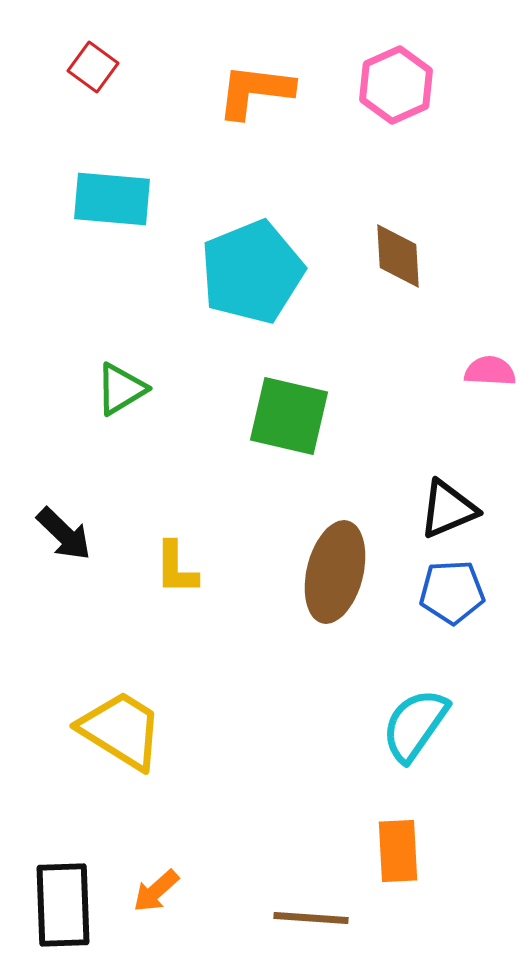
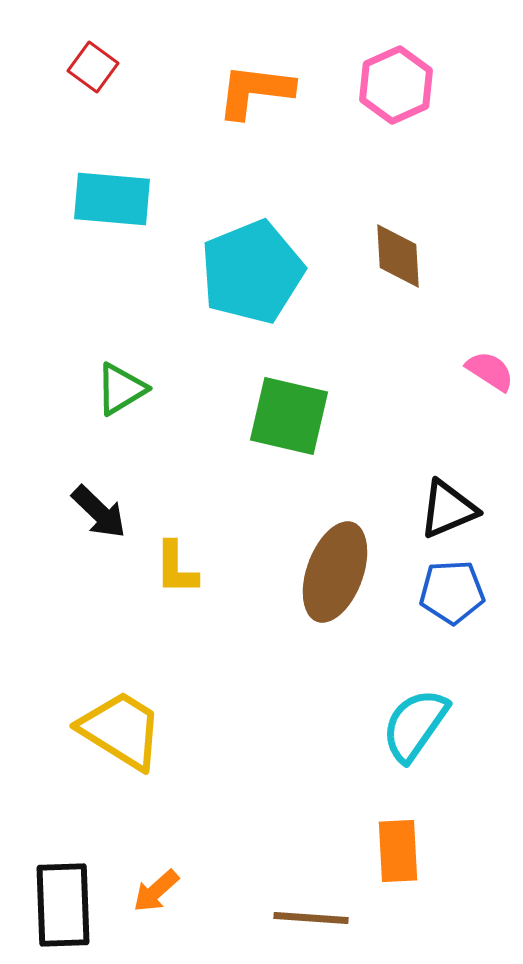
pink semicircle: rotated 30 degrees clockwise
black arrow: moved 35 px right, 22 px up
brown ellipse: rotated 6 degrees clockwise
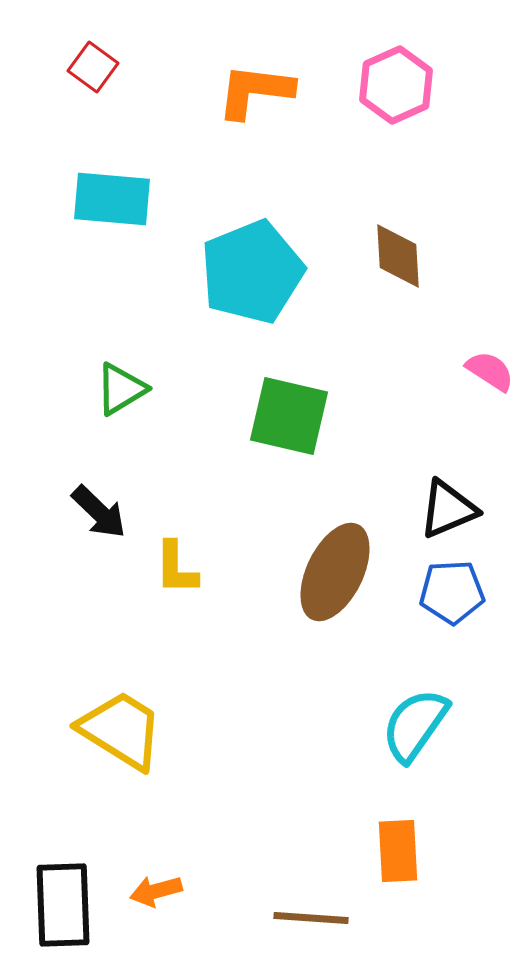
brown ellipse: rotated 6 degrees clockwise
orange arrow: rotated 27 degrees clockwise
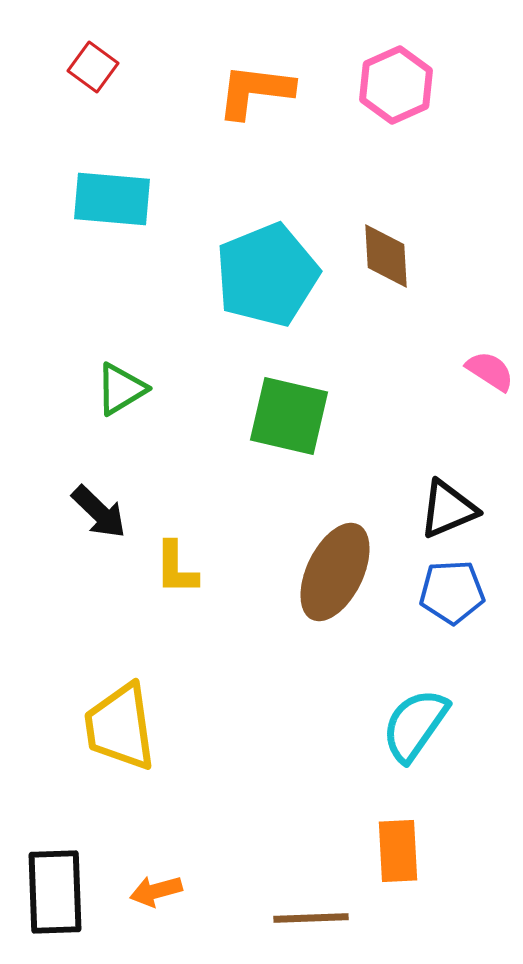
brown diamond: moved 12 px left
cyan pentagon: moved 15 px right, 3 px down
yellow trapezoid: moved 1 px left, 3 px up; rotated 130 degrees counterclockwise
black rectangle: moved 8 px left, 13 px up
brown line: rotated 6 degrees counterclockwise
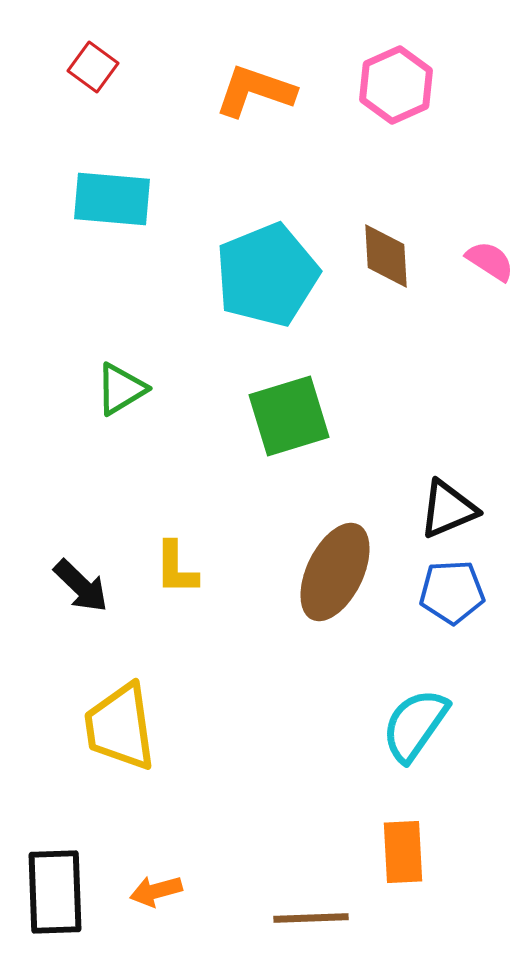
orange L-shape: rotated 12 degrees clockwise
pink semicircle: moved 110 px up
green square: rotated 30 degrees counterclockwise
black arrow: moved 18 px left, 74 px down
orange rectangle: moved 5 px right, 1 px down
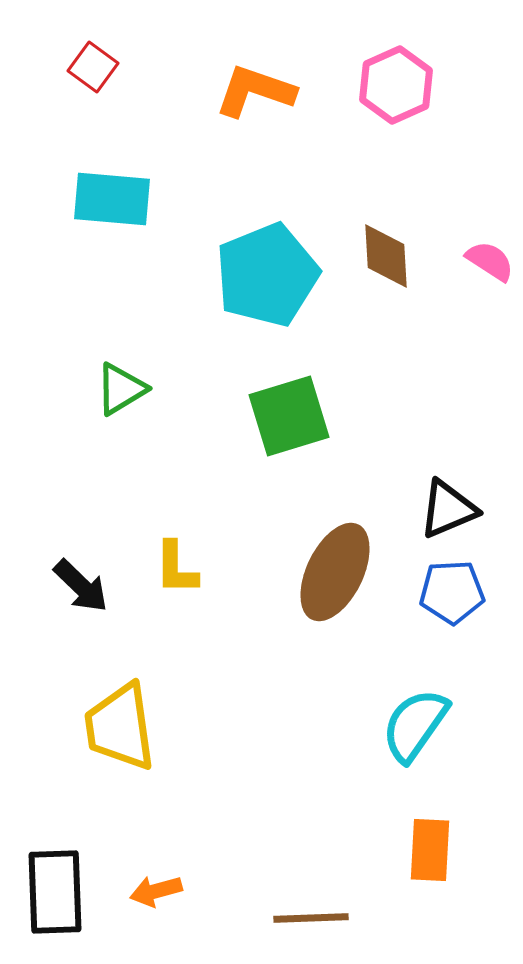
orange rectangle: moved 27 px right, 2 px up; rotated 6 degrees clockwise
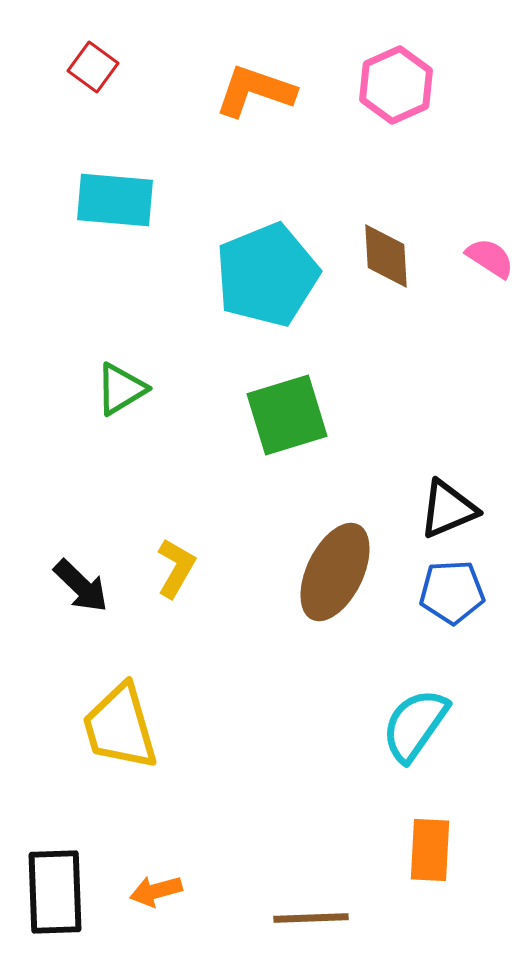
cyan rectangle: moved 3 px right, 1 px down
pink semicircle: moved 3 px up
green square: moved 2 px left, 1 px up
yellow L-shape: rotated 150 degrees counterclockwise
yellow trapezoid: rotated 8 degrees counterclockwise
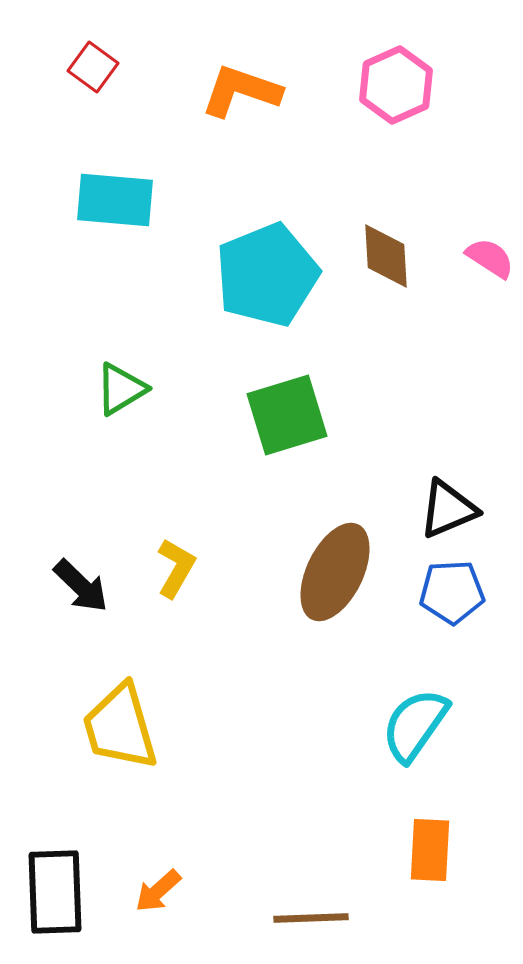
orange L-shape: moved 14 px left
orange arrow: moved 2 px right; rotated 27 degrees counterclockwise
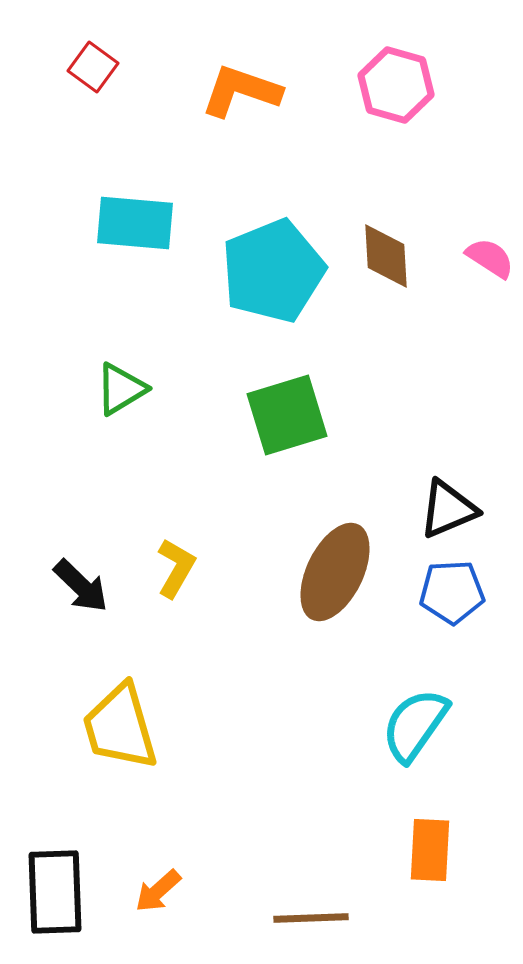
pink hexagon: rotated 20 degrees counterclockwise
cyan rectangle: moved 20 px right, 23 px down
cyan pentagon: moved 6 px right, 4 px up
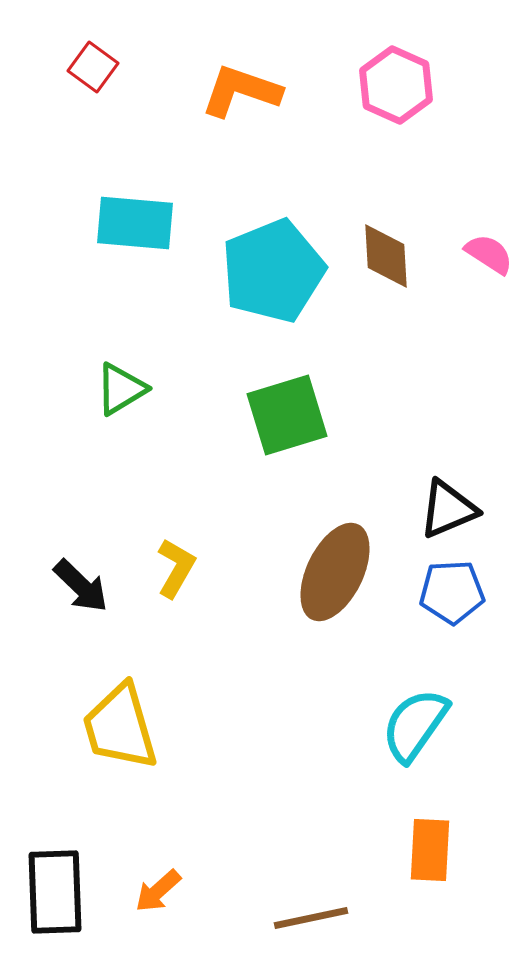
pink hexagon: rotated 8 degrees clockwise
pink semicircle: moved 1 px left, 4 px up
brown line: rotated 10 degrees counterclockwise
